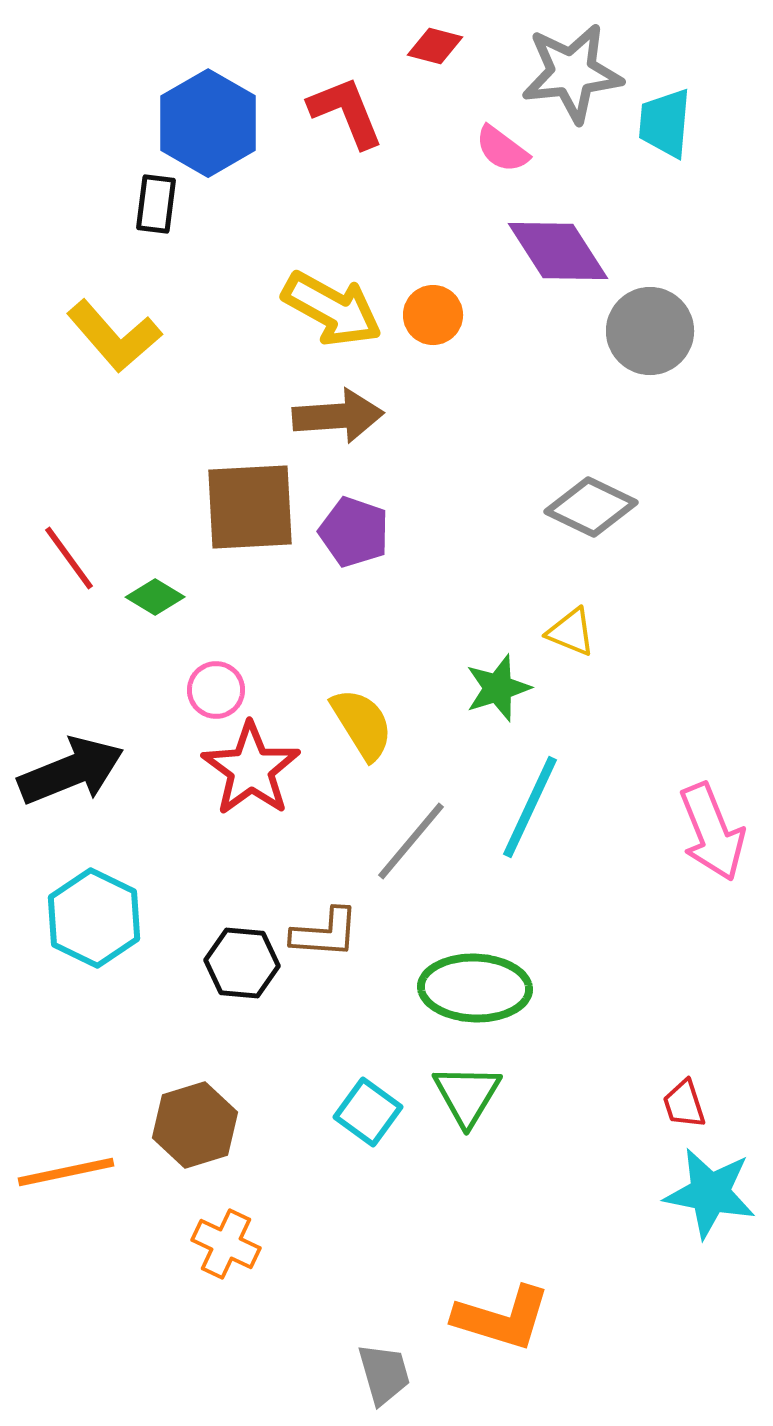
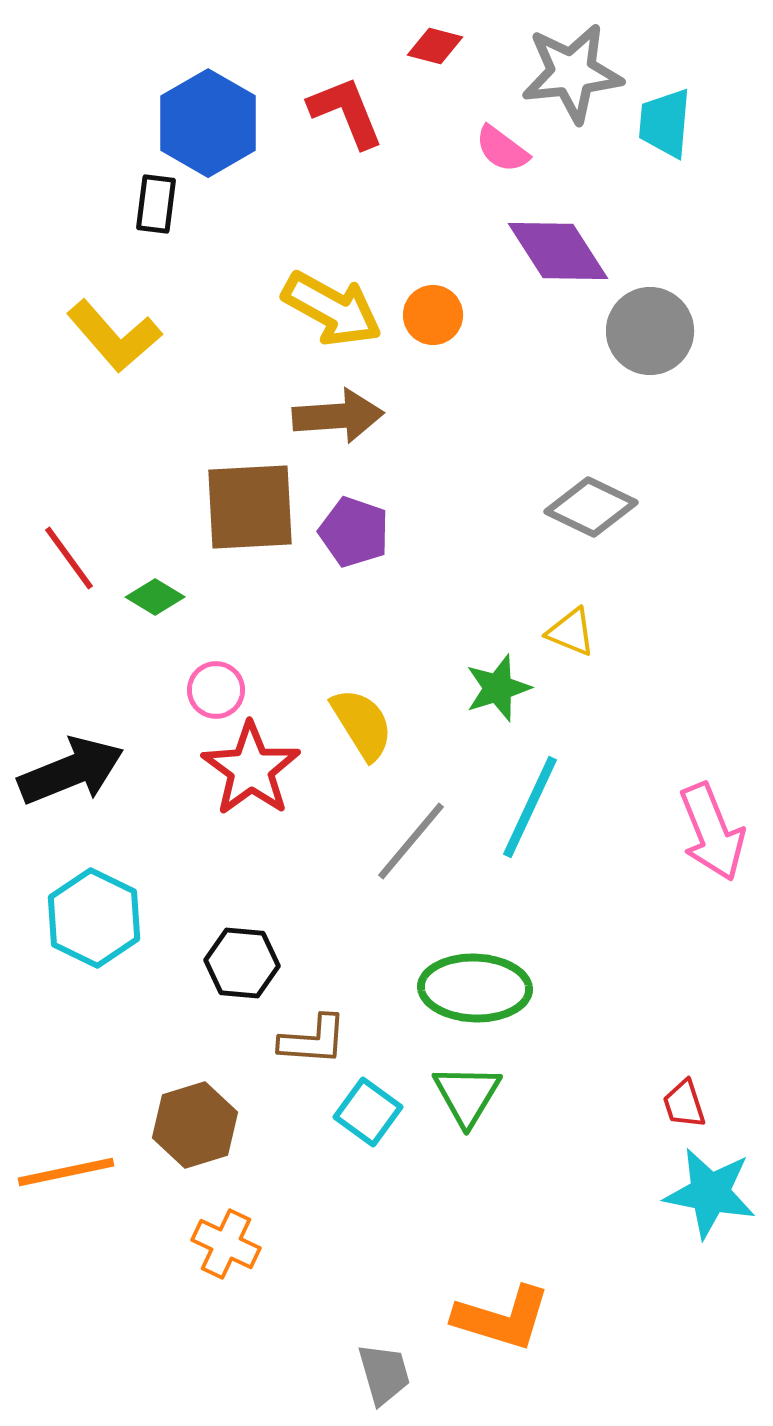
brown L-shape: moved 12 px left, 107 px down
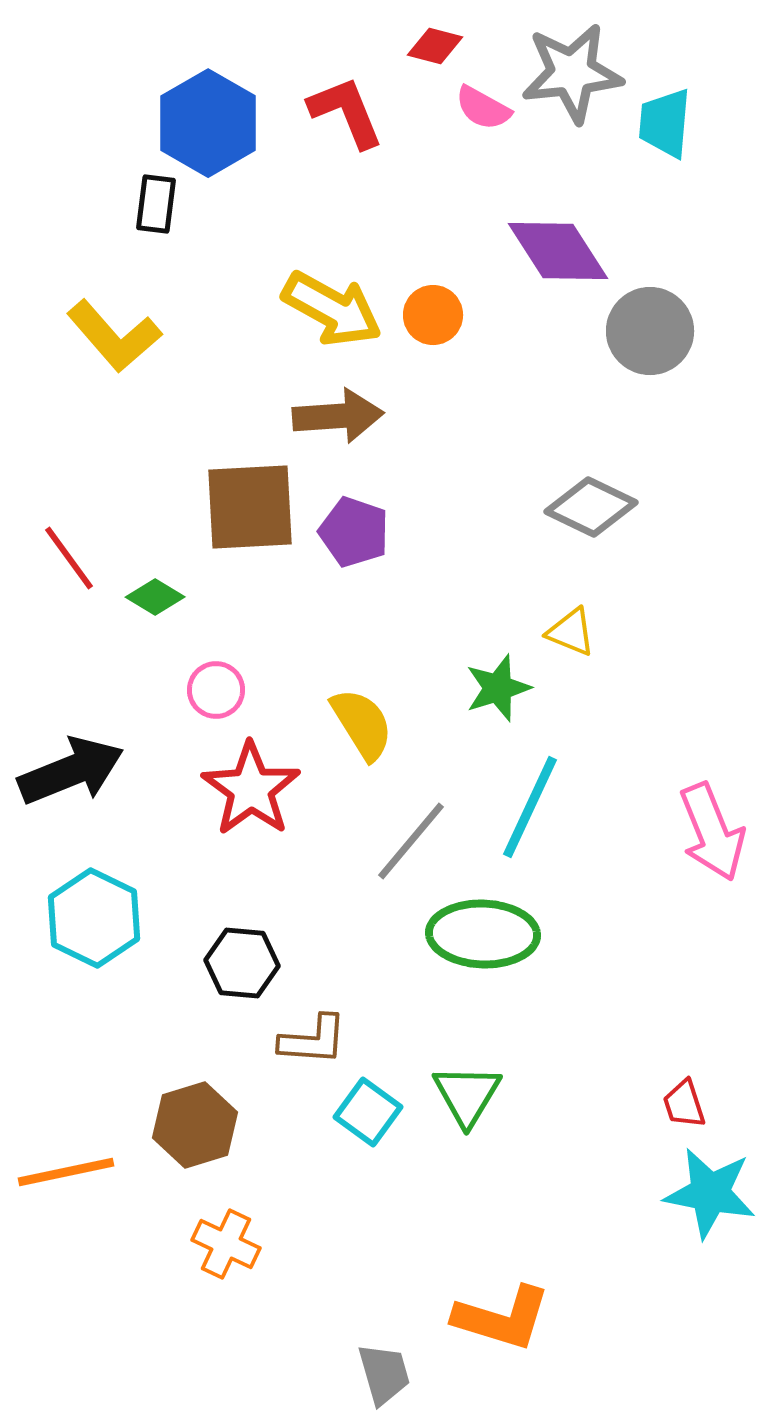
pink semicircle: moved 19 px left, 41 px up; rotated 8 degrees counterclockwise
red star: moved 20 px down
green ellipse: moved 8 px right, 54 px up
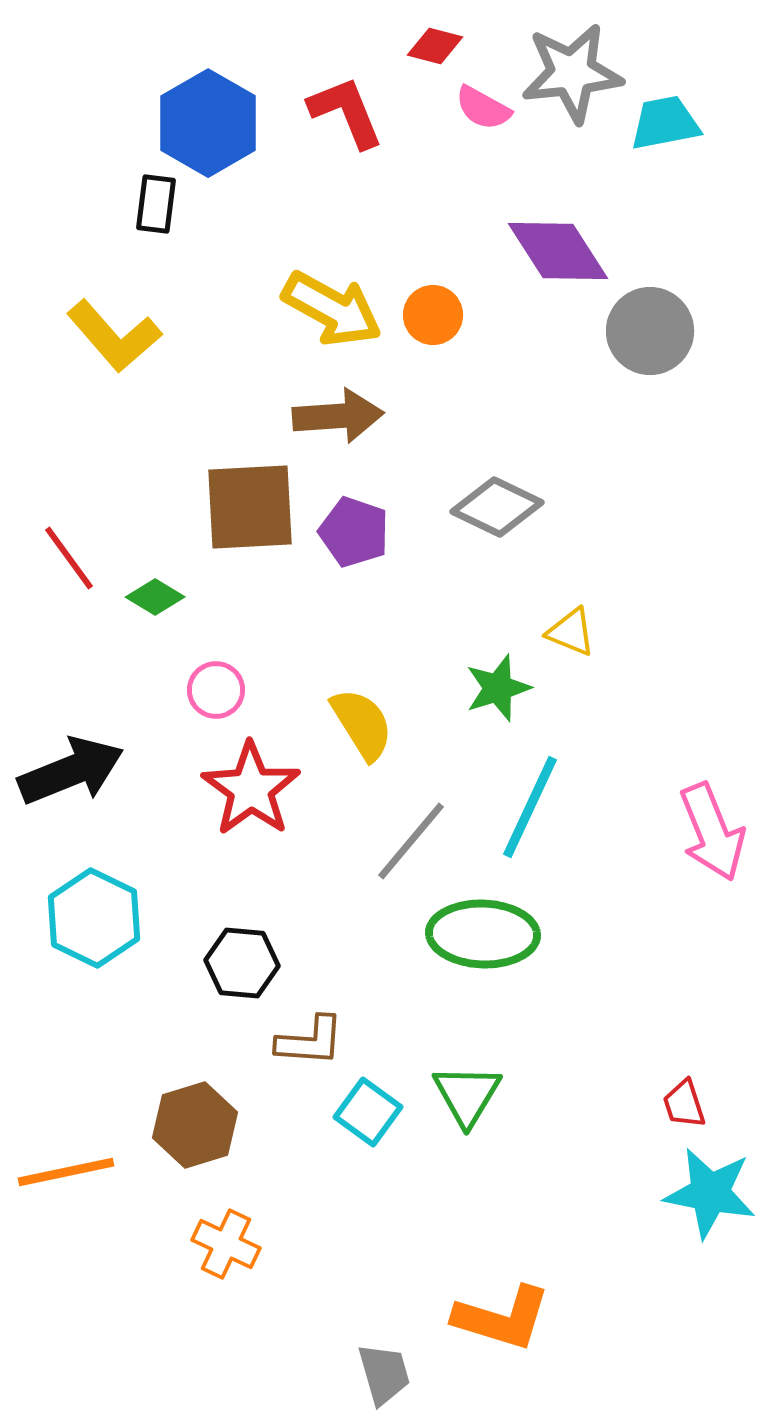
cyan trapezoid: rotated 74 degrees clockwise
gray diamond: moved 94 px left
brown L-shape: moved 3 px left, 1 px down
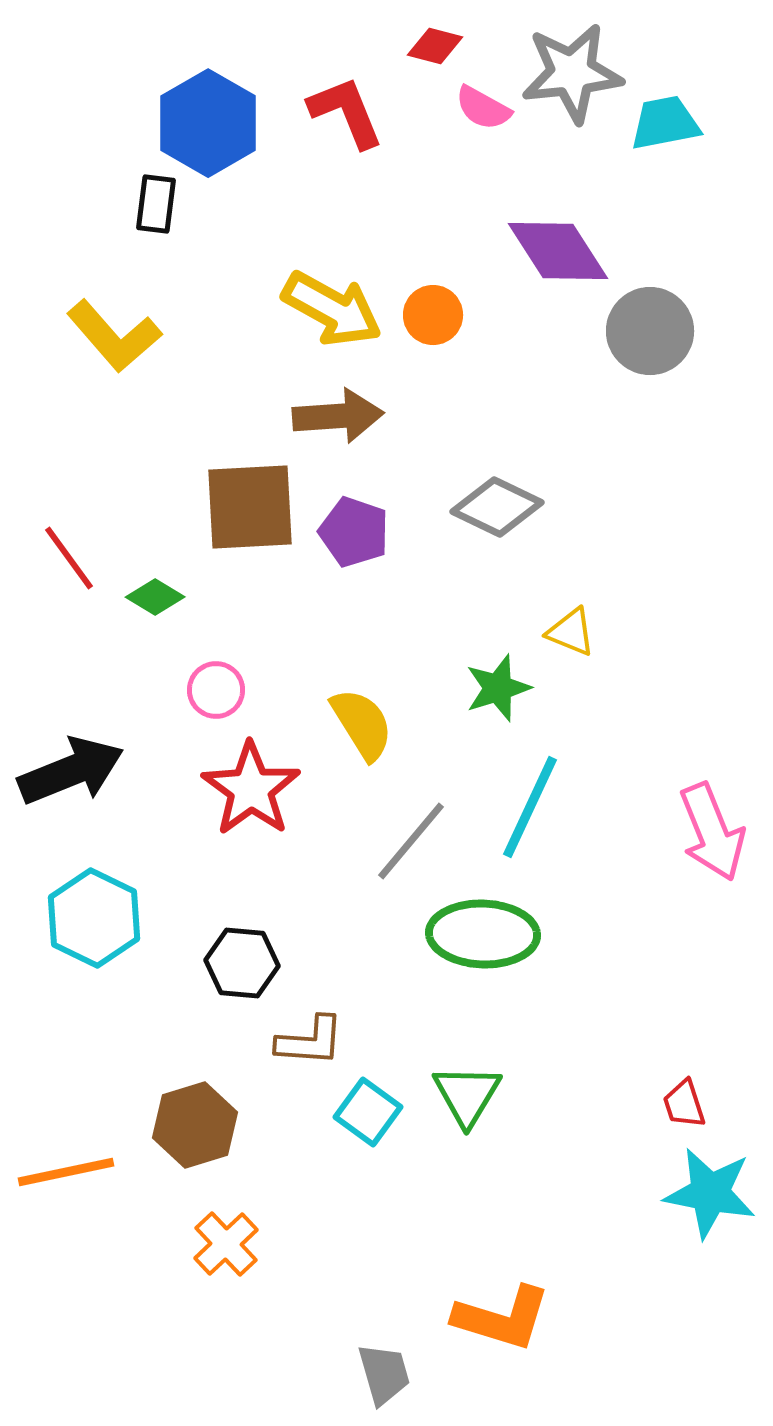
orange cross: rotated 22 degrees clockwise
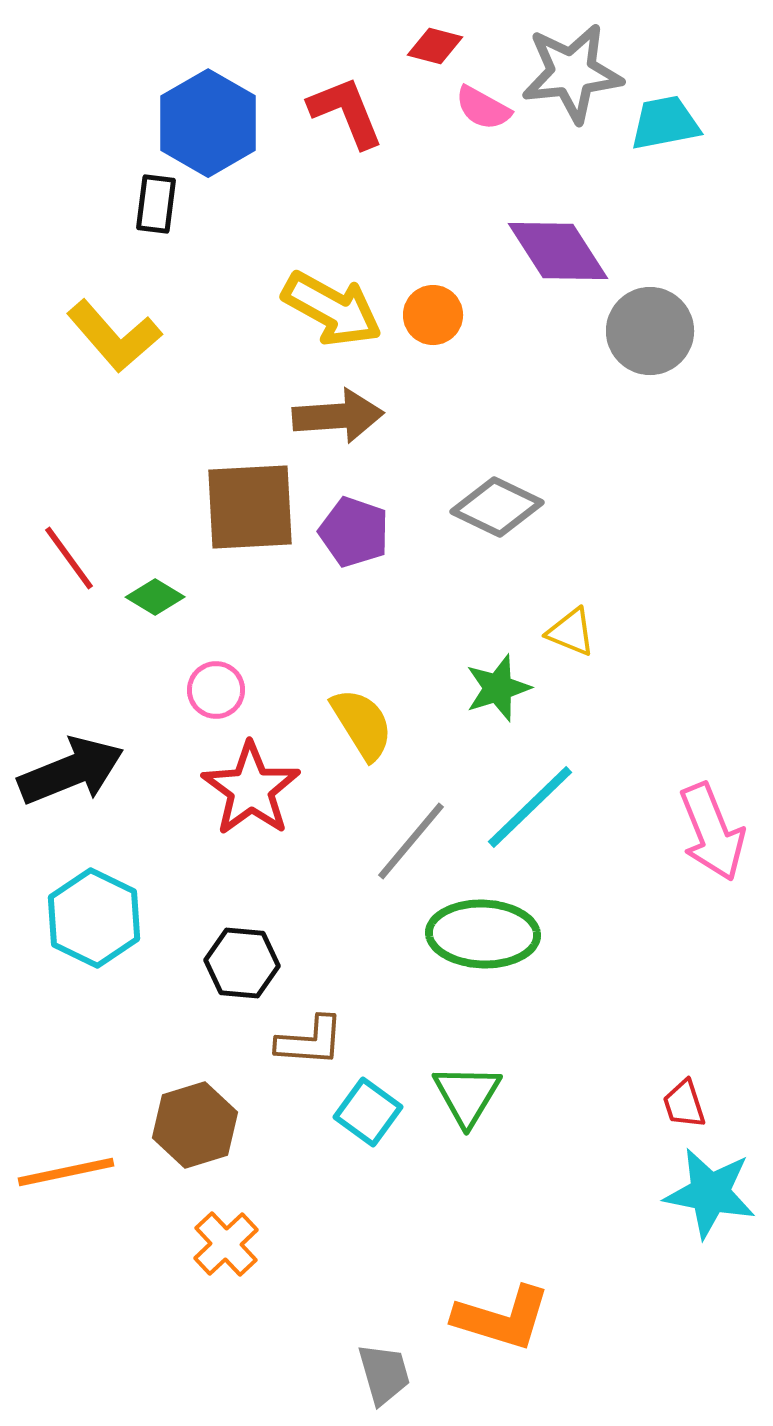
cyan line: rotated 21 degrees clockwise
